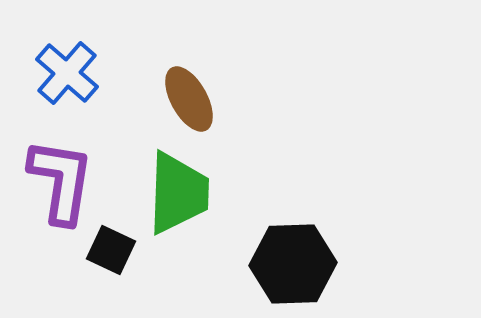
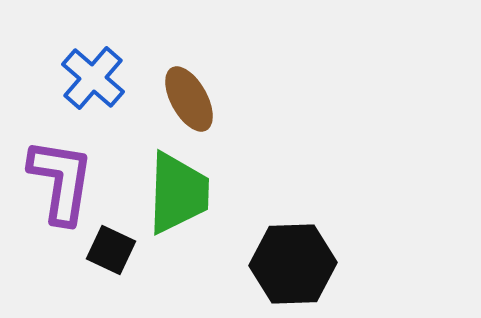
blue cross: moved 26 px right, 5 px down
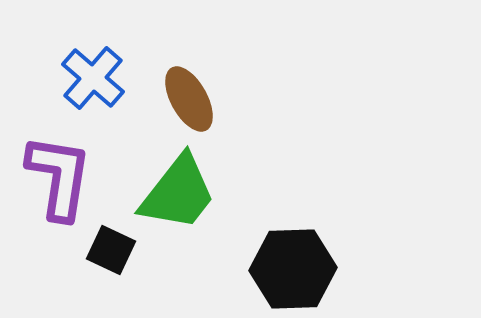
purple L-shape: moved 2 px left, 4 px up
green trapezoid: rotated 36 degrees clockwise
black hexagon: moved 5 px down
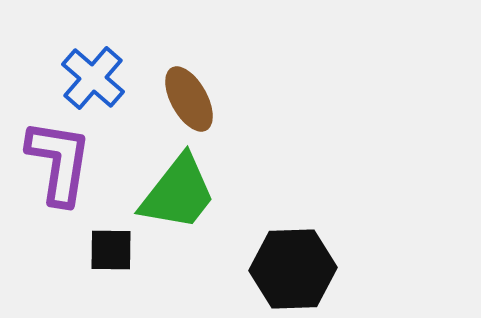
purple L-shape: moved 15 px up
black square: rotated 24 degrees counterclockwise
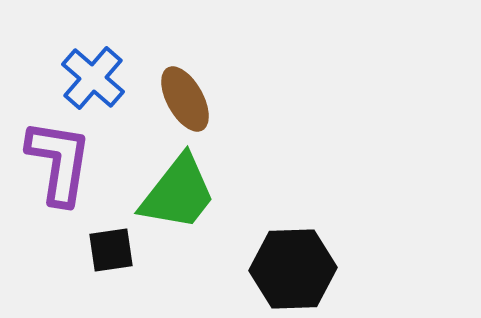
brown ellipse: moved 4 px left
black square: rotated 9 degrees counterclockwise
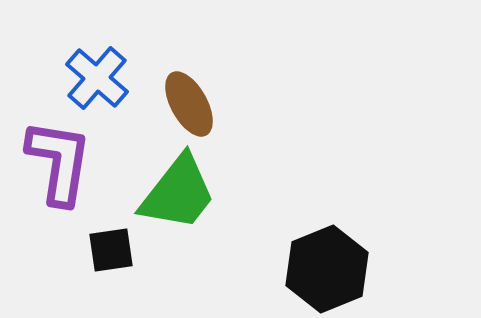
blue cross: moved 4 px right
brown ellipse: moved 4 px right, 5 px down
black hexagon: moved 34 px right; rotated 20 degrees counterclockwise
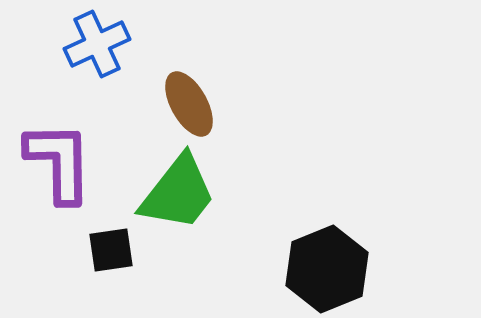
blue cross: moved 34 px up; rotated 24 degrees clockwise
purple L-shape: rotated 10 degrees counterclockwise
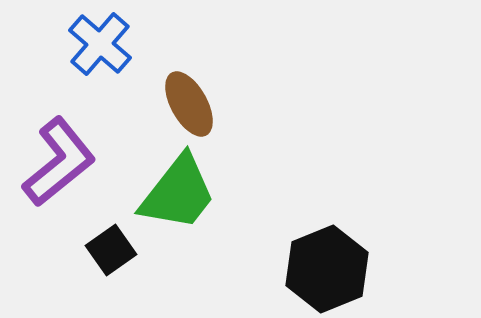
blue cross: moved 3 px right; rotated 24 degrees counterclockwise
purple L-shape: rotated 52 degrees clockwise
black square: rotated 27 degrees counterclockwise
